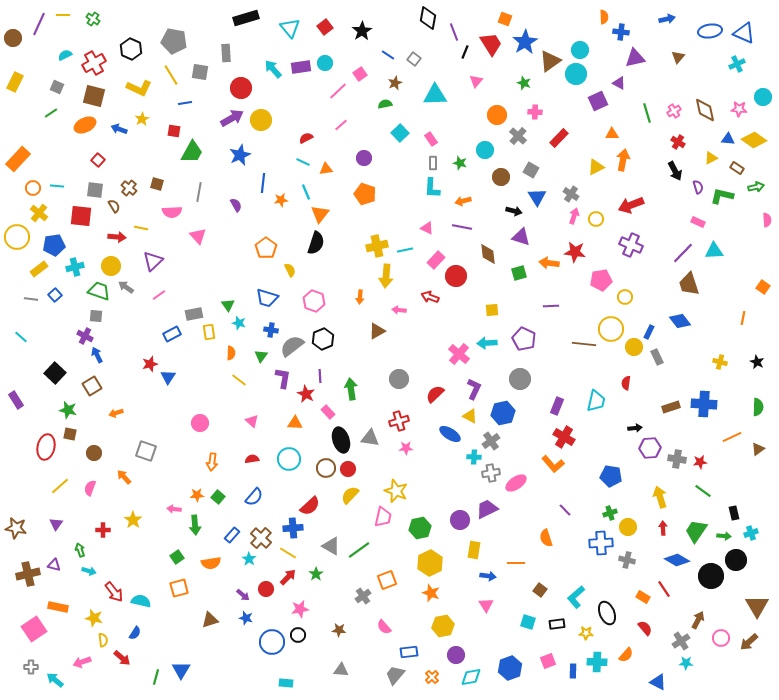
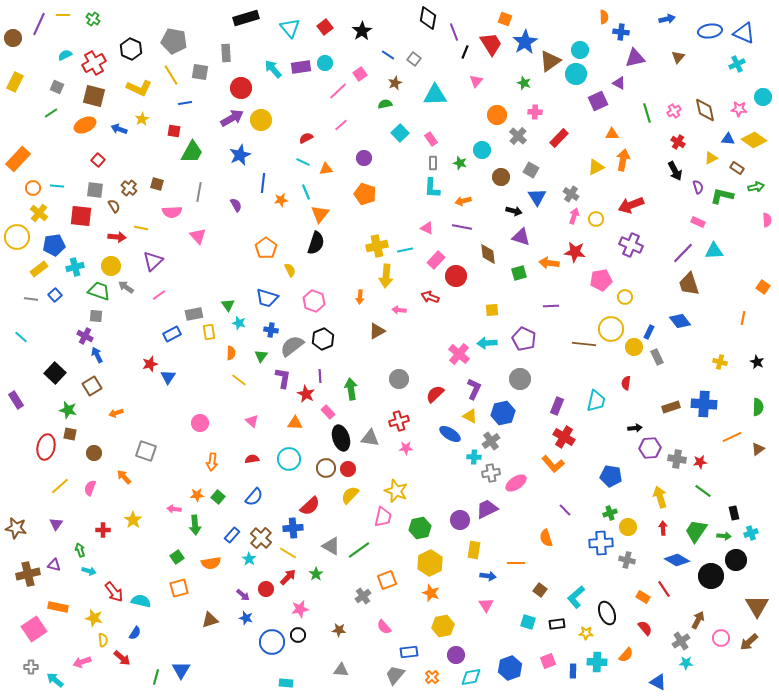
cyan circle at (485, 150): moved 3 px left
black ellipse at (341, 440): moved 2 px up
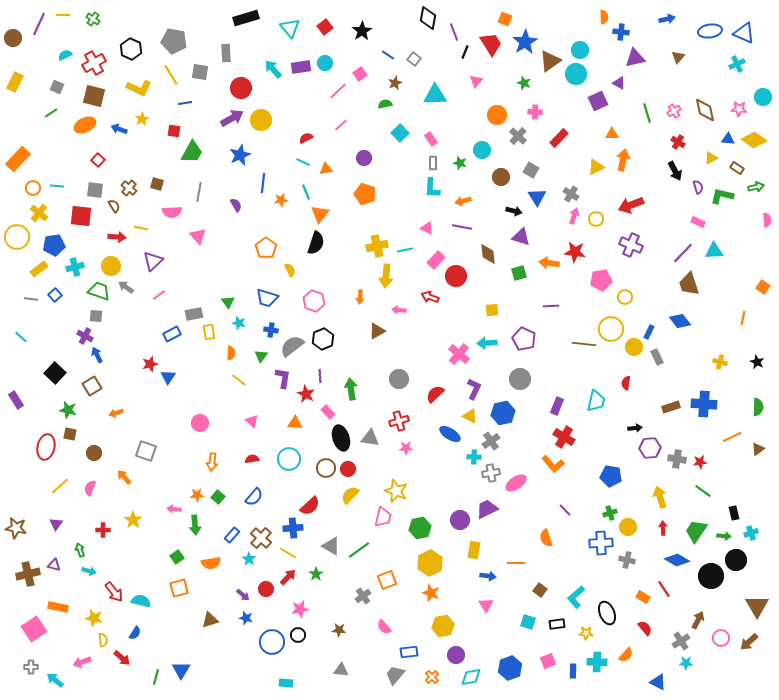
green triangle at (228, 305): moved 3 px up
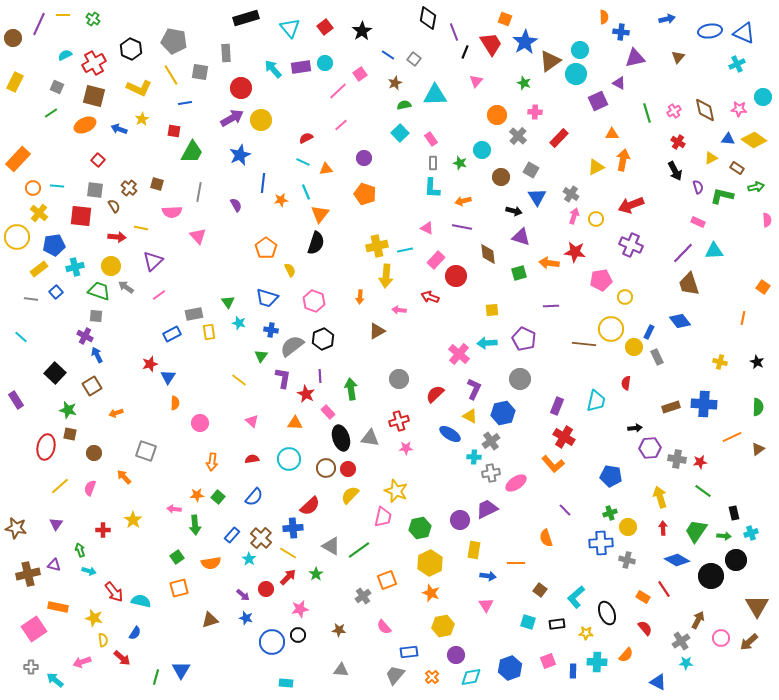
green semicircle at (385, 104): moved 19 px right, 1 px down
blue square at (55, 295): moved 1 px right, 3 px up
orange semicircle at (231, 353): moved 56 px left, 50 px down
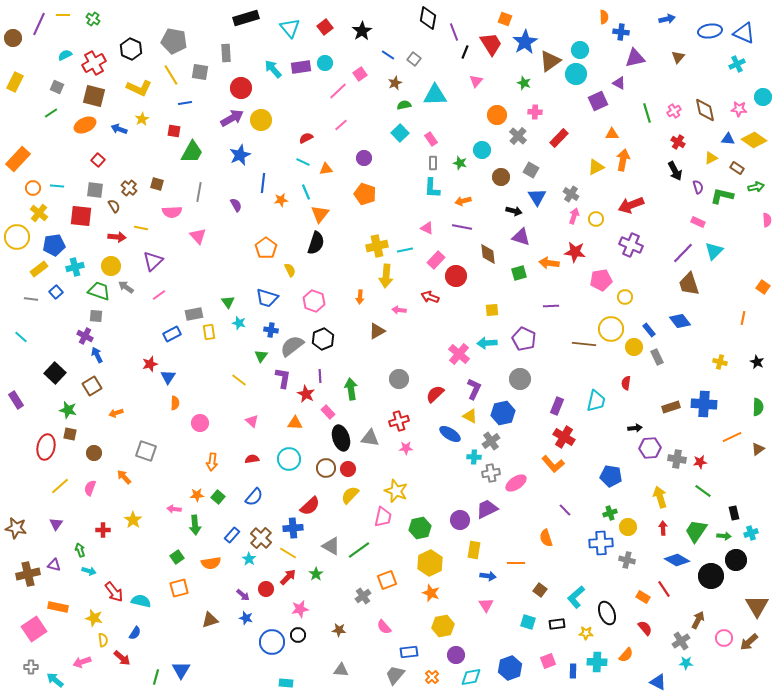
cyan triangle at (714, 251): rotated 42 degrees counterclockwise
blue rectangle at (649, 332): moved 2 px up; rotated 64 degrees counterclockwise
pink circle at (721, 638): moved 3 px right
